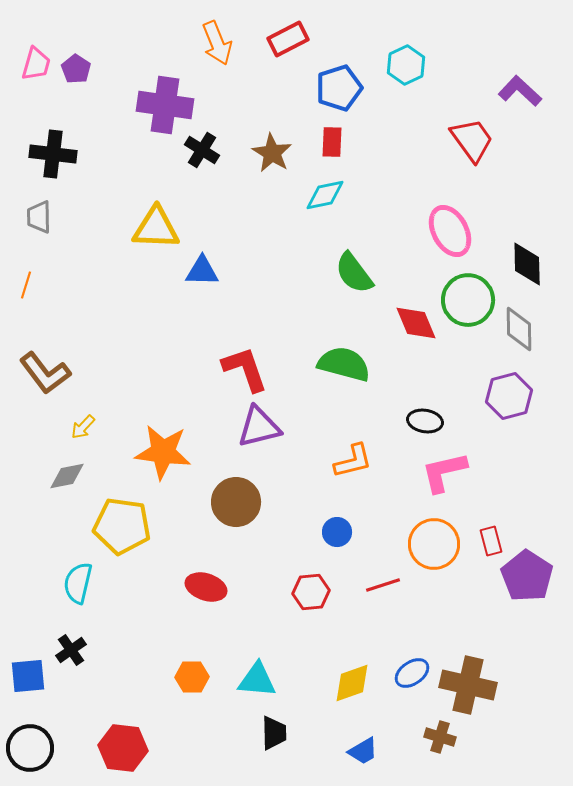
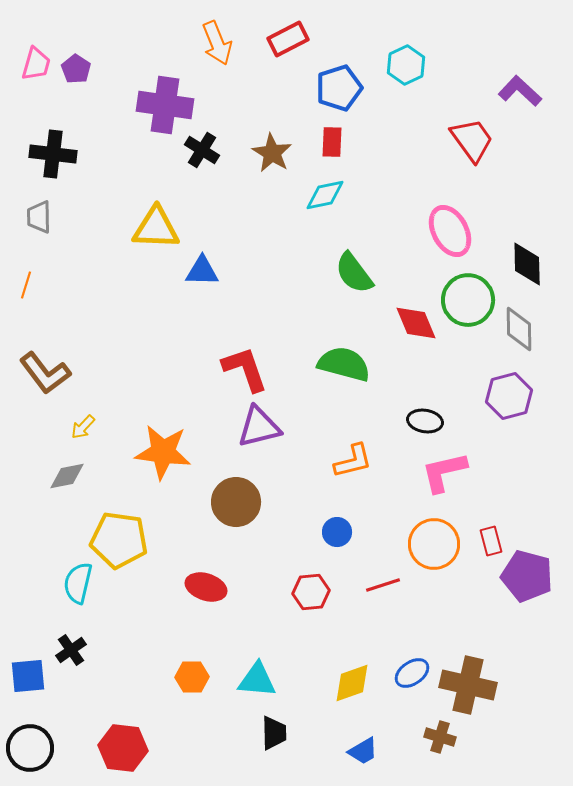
yellow pentagon at (122, 526): moved 3 px left, 14 px down
purple pentagon at (527, 576): rotated 18 degrees counterclockwise
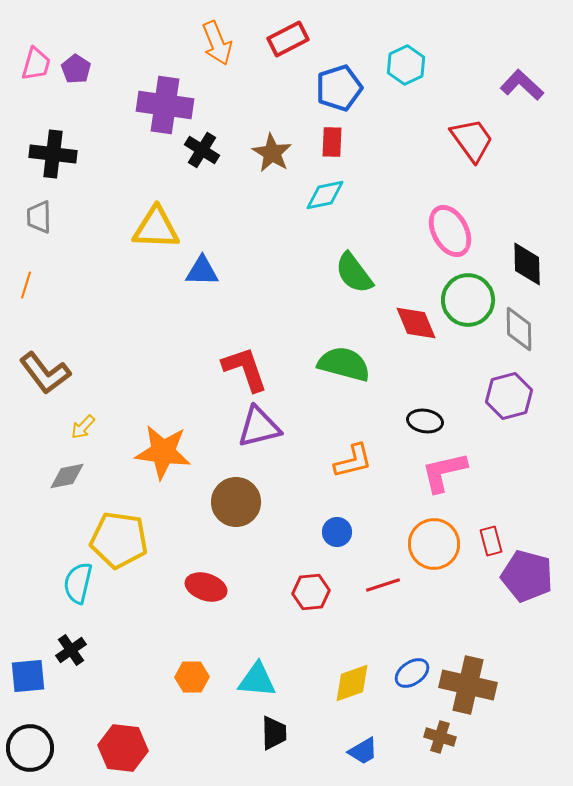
purple L-shape at (520, 91): moved 2 px right, 6 px up
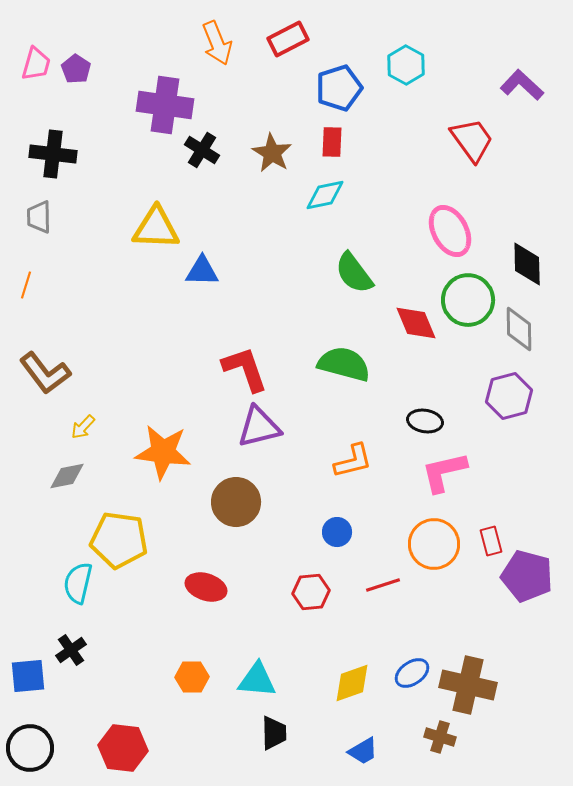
cyan hexagon at (406, 65): rotated 6 degrees counterclockwise
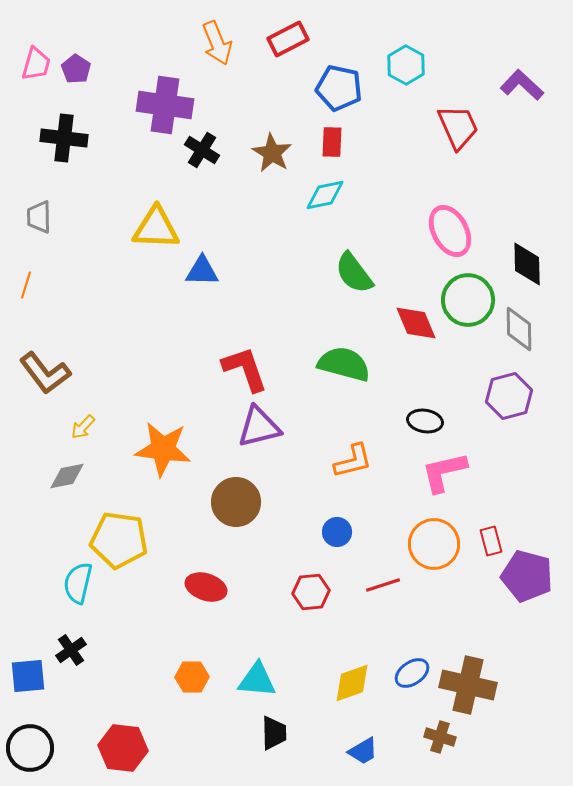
blue pentagon at (339, 88): rotated 30 degrees clockwise
red trapezoid at (472, 140): moved 14 px left, 13 px up; rotated 12 degrees clockwise
black cross at (53, 154): moved 11 px right, 16 px up
orange star at (163, 452): moved 3 px up
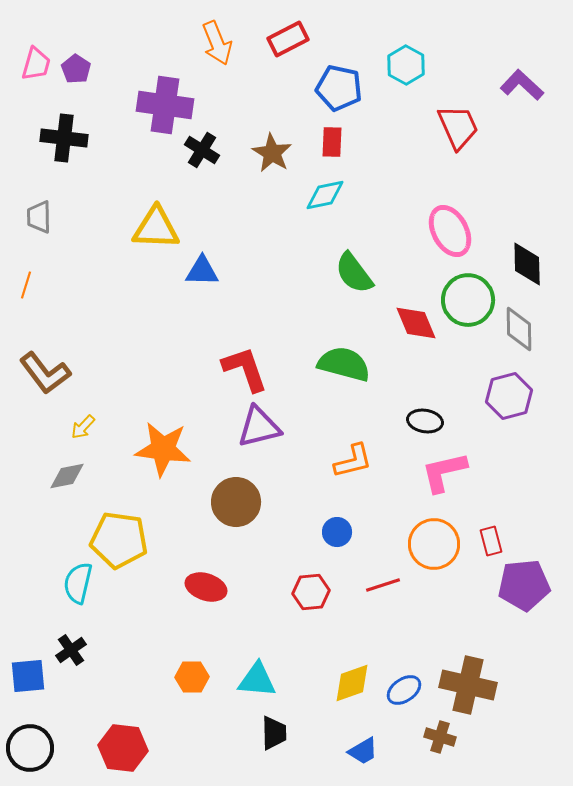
purple pentagon at (527, 576): moved 3 px left, 9 px down; rotated 21 degrees counterclockwise
blue ellipse at (412, 673): moved 8 px left, 17 px down
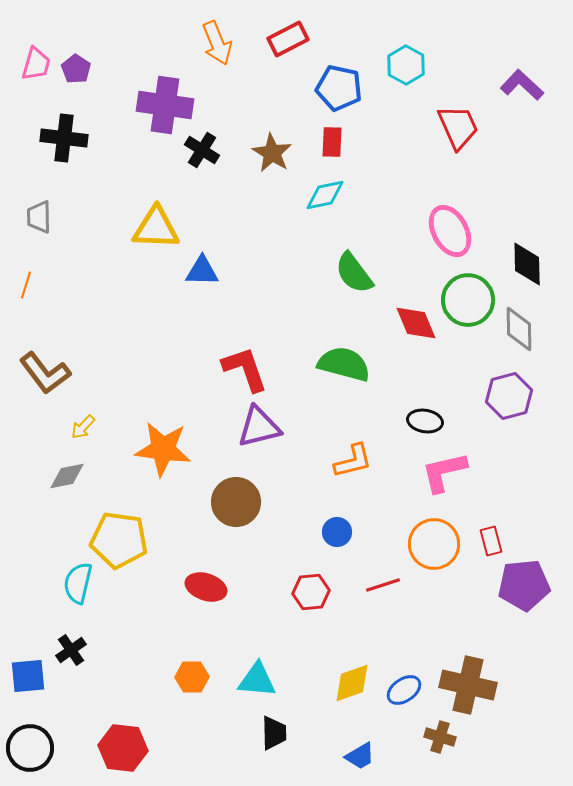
blue trapezoid at (363, 751): moved 3 px left, 5 px down
